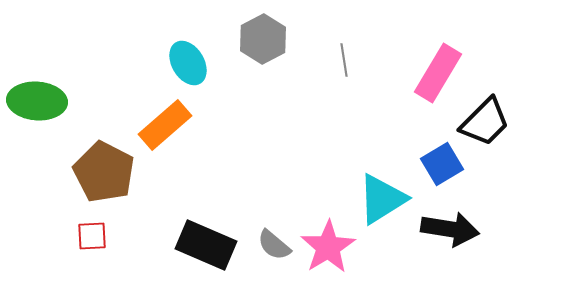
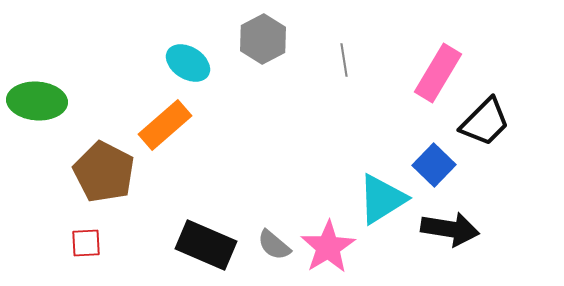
cyan ellipse: rotated 27 degrees counterclockwise
blue square: moved 8 px left, 1 px down; rotated 15 degrees counterclockwise
red square: moved 6 px left, 7 px down
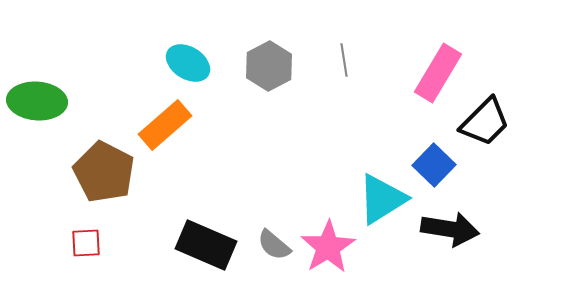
gray hexagon: moved 6 px right, 27 px down
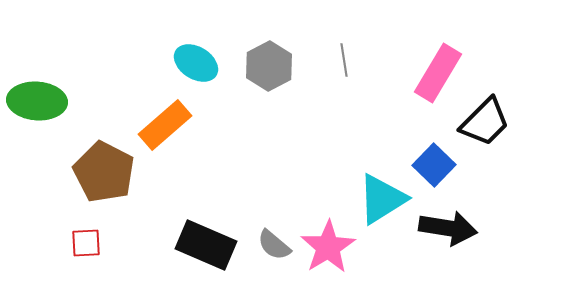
cyan ellipse: moved 8 px right
black arrow: moved 2 px left, 1 px up
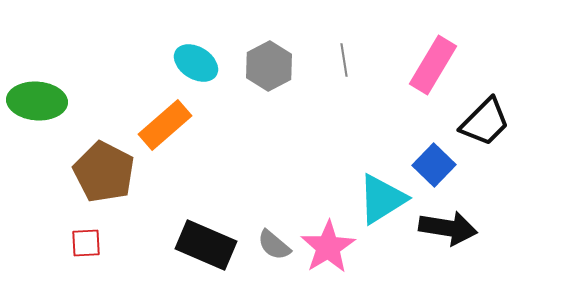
pink rectangle: moved 5 px left, 8 px up
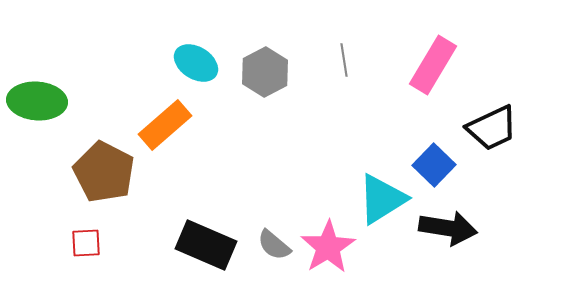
gray hexagon: moved 4 px left, 6 px down
black trapezoid: moved 7 px right, 6 px down; rotated 20 degrees clockwise
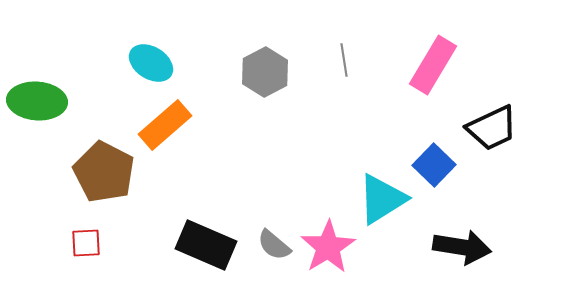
cyan ellipse: moved 45 px left
black arrow: moved 14 px right, 19 px down
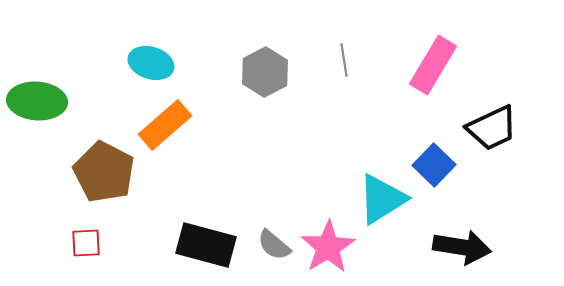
cyan ellipse: rotated 15 degrees counterclockwise
black rectangle: rotated 8 degrees counterclockwise
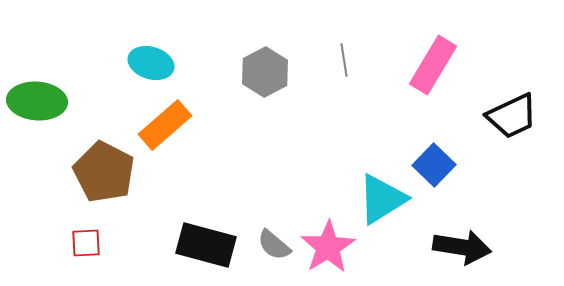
black trapezoid: moved 20 px right, 12 px up
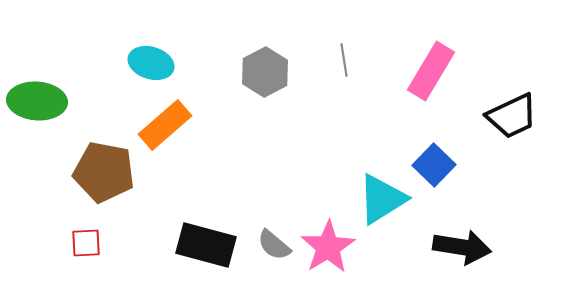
pink rectangle: moved 2 px left, 6 px down
brown pentagon: rotated 16 degrees counterclockwise
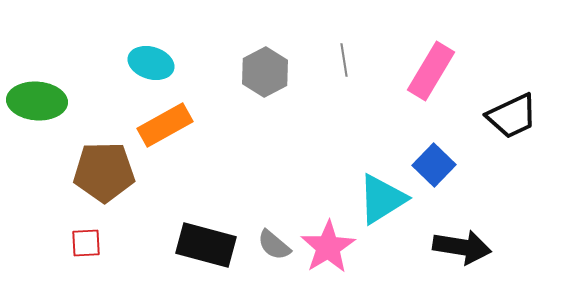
orange rectangle: rotated 12 degrees clockwise
brown pentagon: rotated 12 degrees counterclockwise
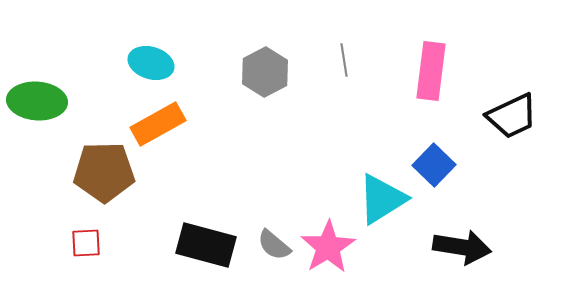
pink rectangle: rotated 24 degrees counterclockwise
orange rectangle: moved 7 px left, 1 px up
